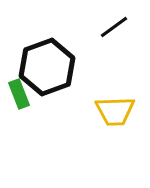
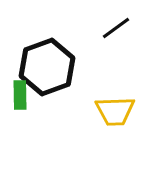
black line: moved 2 px right, 1 px down
green rectangle: moved 1 px right, 1 px down; rotated 20 degrees clockwise
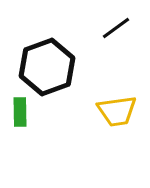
green rectangle: moved 17 px down
yellow trapezoid: moved 2 px right; rotated 6 degrees counterclockwise
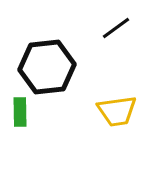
black hexagon: rotated 14 degrees clockwise
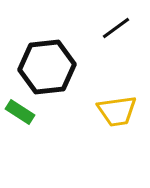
green rectangle: rotated 56 degrees counterclockwise
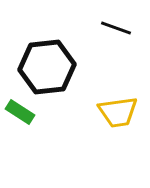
black line: rotated 56 degrees clockwise
yellow trapezoid: moved 1 px right, 1 px down
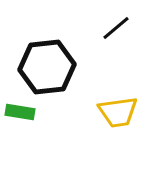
black line: rotated 60 degrees counterclockwise
green rectangle: rotated 24 degrees counterclockwise
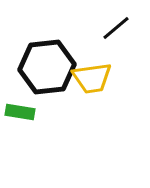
yellow trapezoid: moved 26 px left, 34 px up
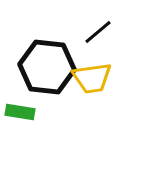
black line: moved 18 px left, 4 px down
black hexagon: rotated 12 degrees clockwise
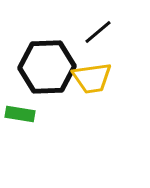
black hexagon: rotated 8 degrees counterclockwise
green rectangle: moved 2 px down
